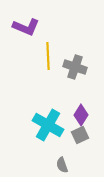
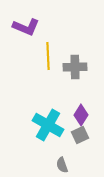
gray cross: rotated 20 degrees counterclockwise
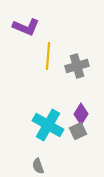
yellow line: rotated 8 degrees clockwise
gray cross: moved 2 px right, 1 px up; rotated 15 degrees counterclockwise
purple diamond: moved 1 px up
gray square: moved 2 px left, 4 px up
gray semicircle: moved 24 px left, 1 px down
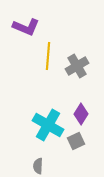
gray cross: rotated 15 degrees counterclockwise
gray square: moved 2 px left, 10 px down
gray semicircle: rotated 21 degrees clockwise
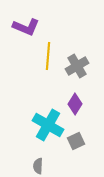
purple diamond: moved 6 px left, 10 px up
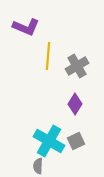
cyan cross: moved 1 px right, 16 px down
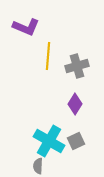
gray cross: rotated 15 degrees clockwise
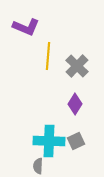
gray cross: rotated 30 degrees counterclockwise
cyan cross: rotated 28 degrees counterclockwise
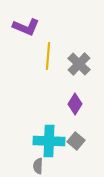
gray cross: moved 2 px right, 2 px up
gray square: rotated 24 degrees counterclockwise
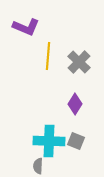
gray cross: moved 2 px up
gray square: rotated 18 degrees counterclockwise
